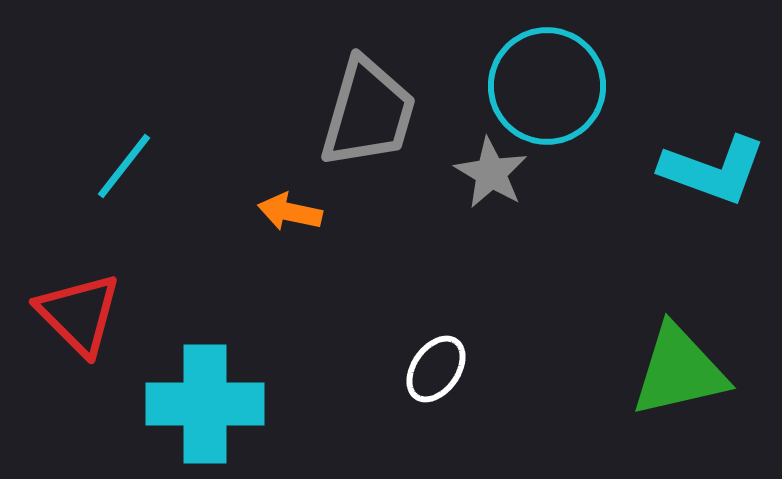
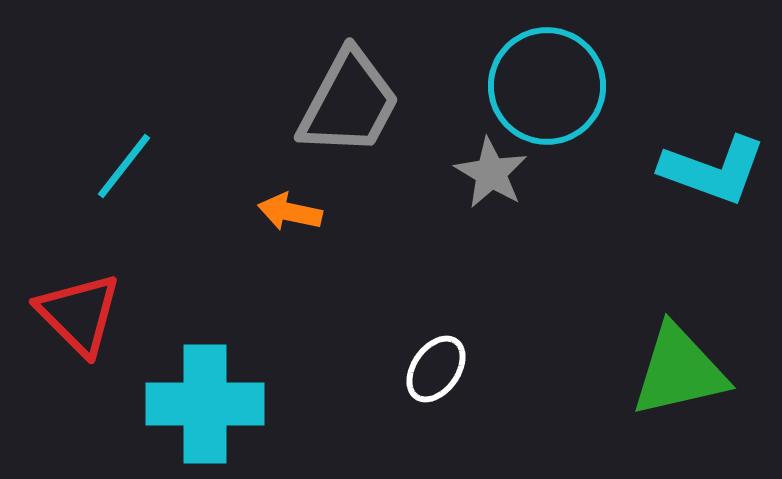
gray trapezoid: moved 19 px left, 10 px up; rotated 12 degrees clockwise
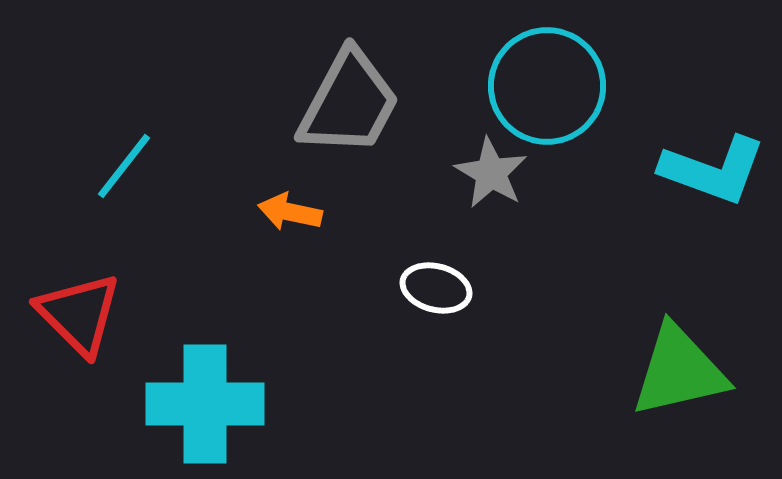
white ellipse: moved 81 px up; rotated 70 degrees clockwise
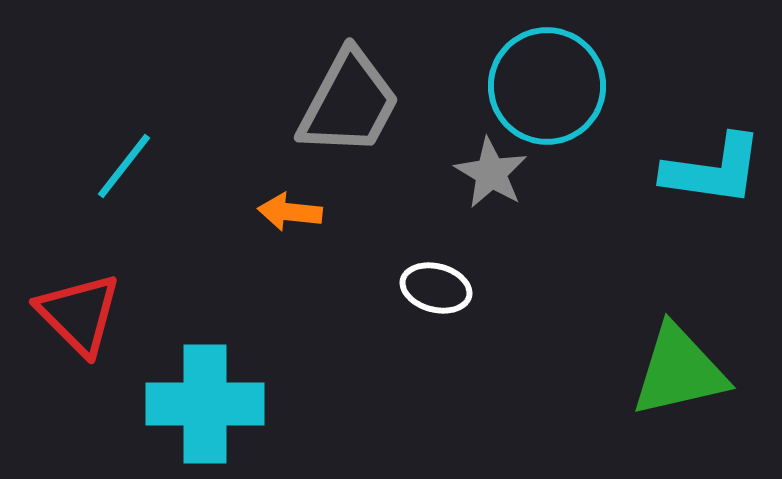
cyan L-shape: rotated 12 degrees counterclockwise
orange arrow: rotated 6 degrees counterclockwise
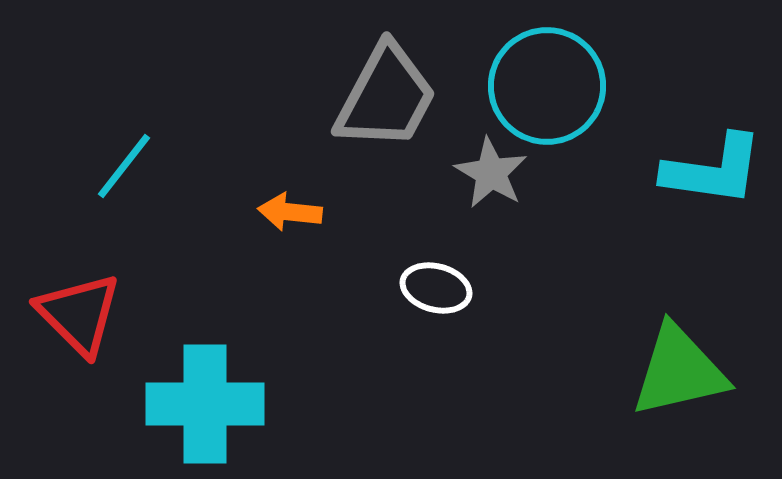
gray trapezoid: moved 37 px right, 6 px up
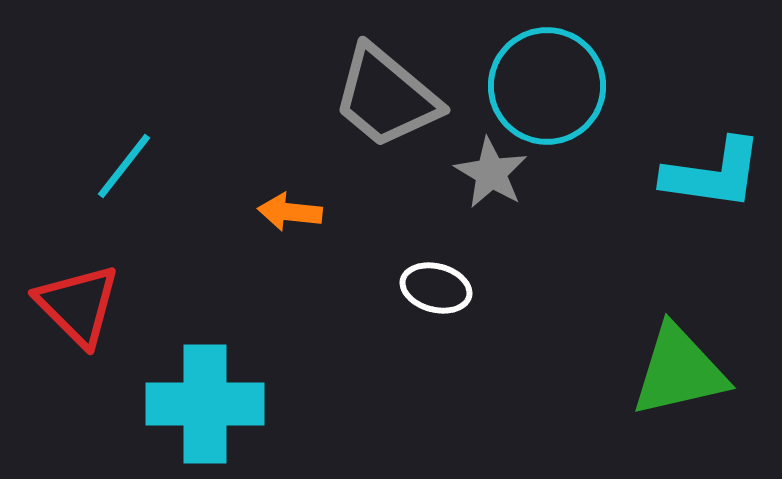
gray trapezoid: rotated 102 degrees clockwise
cyan L-shape: moved 4 px down
red triangle: moved 1 px left, 9 px up
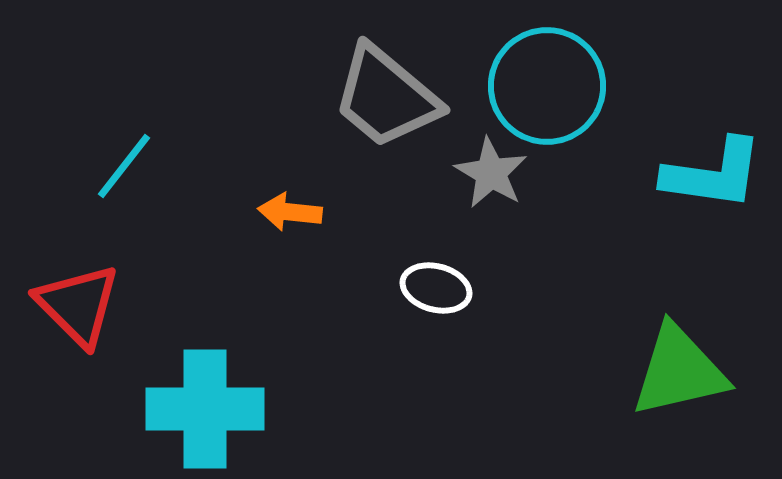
cyan cross: moved 5 px down
